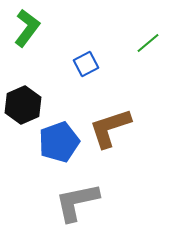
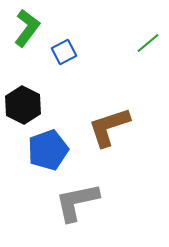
blue square: moved 22 px left, 12 px up
black hexagon: rotated 9 degrees counterclockwise
brown L-shape: moved 1 px left, 1 px up
blue pentagon: moved 11 px left, 8 px down
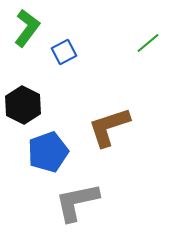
blue pentagon: moved 2 px down
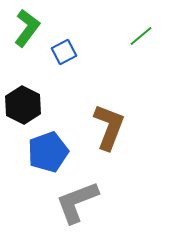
green line: moved 7 px left, 7 px up
brown L-shape: rotated 129 degrees clockwise
gray L-shape: rotated 9 degrees counterclockwise
